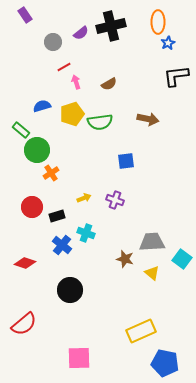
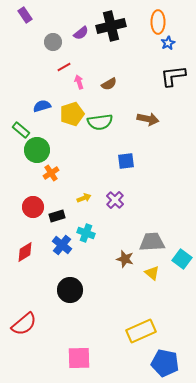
black L-shape: moved 3 px left
pink arrow: moved 3 px right
purple cross: rotated 24 degrees clockwise
red circle: moved 1 px right
red diamond: moved 11 px up; rotated 50 degrees counterclockwise
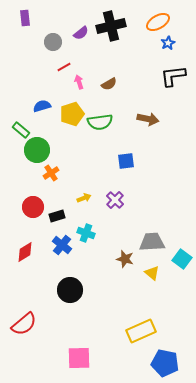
purple rectangle: moved 3 px down; rotated 28 degrees clockwise
orange ellipse: rotated 60 degrees clockwise
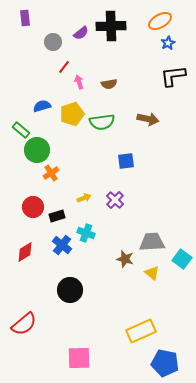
orange ellipse: moved 2 px right, 1 px up
black cross: rotated 12 degrees clockwise
red line: rotated 24 degrees counterclockwise
brown semicircle: rotated 21 degrees clockwise
green semicircle: moved 2 px right
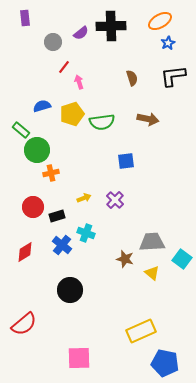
brown semicircle: moved 23 px right, 6 px up; rotated 98 degrees counterclockwise
orange cross: rotated 21 degrees clockwise
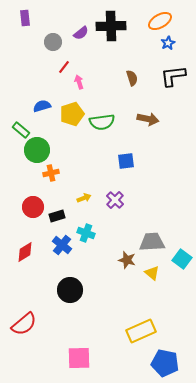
brown star: moved 2 px right, 1 px down
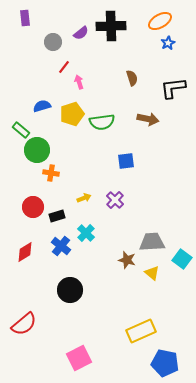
black L-shape: moved 12 px down
orange cross: rotated 21 degrees clockwise
cyan cross: rotated 24 degrees clockwise
blue cross: moved 1 px left, 1 px down
pink square: rotated 25 degrees counterclockwise
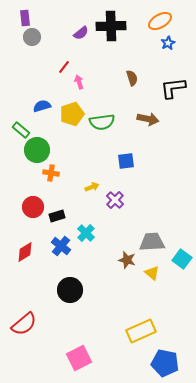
gray circle: moved 21 px left, 5 px up
yellow arrow: moved 8 px right, 11 px up
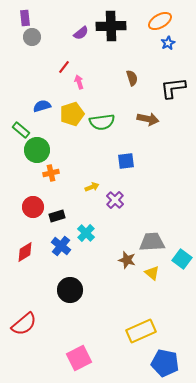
orange cross: rotated 21 degrees counterclockwise
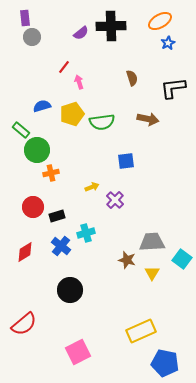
cyan cross: rotated 30 degrees clockwise
yellow triangle: rotated 21 degrees clockwise
pink square: moved 1 px left, 6 px up
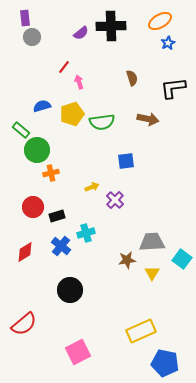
brown star: rotated 24 degrees counterclockwise
